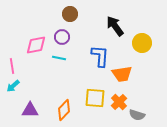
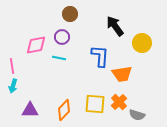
cyan arrow: rotated 32 degrees counterclockwise
yellow square: moved 6 px down
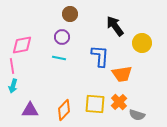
pink diamond: moved 14 px left
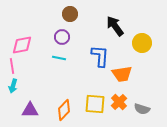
gray semicircle: moved 5 px right, 6 px up
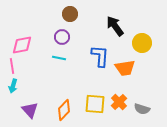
orange trapezoid: moved 3 px right, 6 px up
purple triangle: rotated 48 degrees clockwise
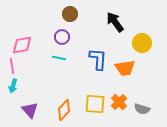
black arrow: moved 4 px up
blue L-shape: moved 2 px left, 3 px down
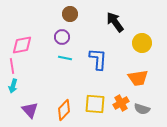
cyan line: moved 6 px right
orange trapezoid: moved 13 px right, 10 px down
orange cross: moved 2 px right, 1 px down; rotated 14 degrees clockwise
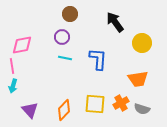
orange trapezoid: moved 1 px down
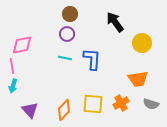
purple circle: moved 5 px right, 3 px up
blue L-shape: moved 6 px left
yellow square: moved 2 px left
gray semicircle: moved 9 px right, 5 px up
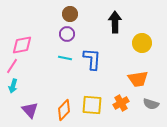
black arrow: rotated 35 degrees clockwise
pink line: rotated 42 degrees clockwise
yellow square: moved 1 px left, 1 px down
